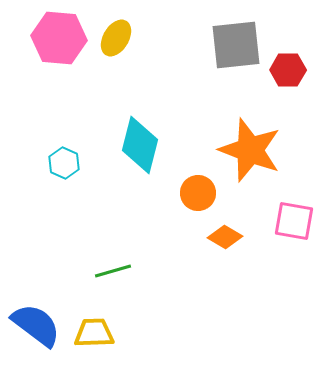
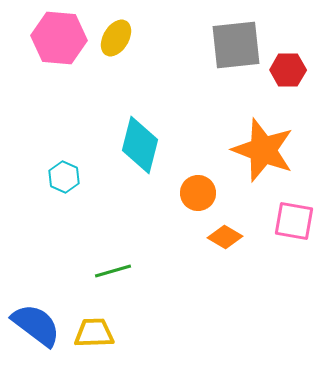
orange star: moved 13 px right
cyan hexagon: moved 14 px down
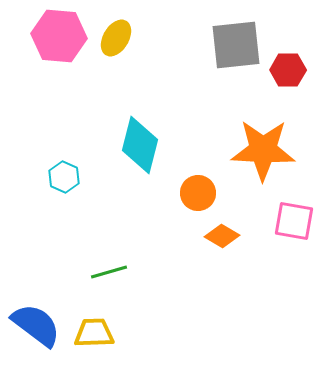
pink hexagon: moved 2 px up
orange star: rotated 18 degrees counterclockwise
orange diamond: moved 3 px left, 1 px up
green line: moved 4 px left, 1 px down
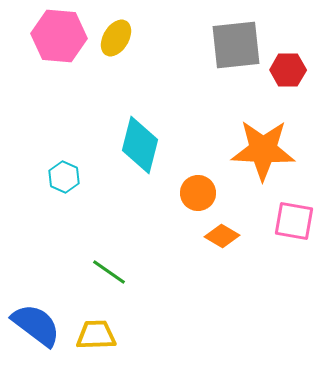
green line: rotated 51 degrees clockwise
yellow trapezoid: moved 2 px right, 2 px down
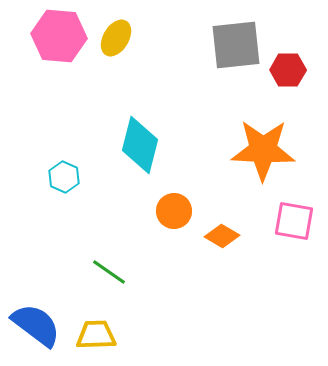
orange circle: moved 24 px left, 18 px down
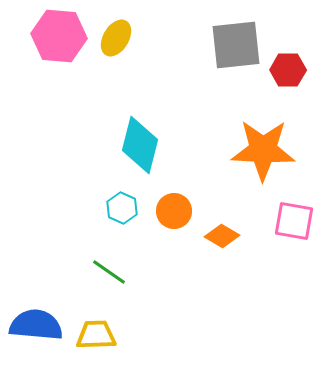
cyan hexagon: moved 58 px right, 31 px down
blue semicircle: rotated 32 degrees counterclockwise
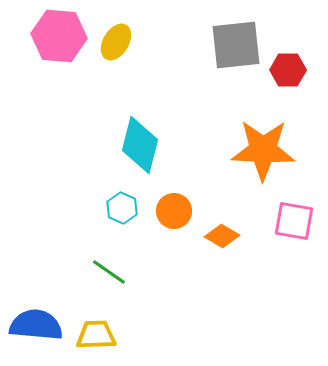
yellow ellipse: moved 4 px down
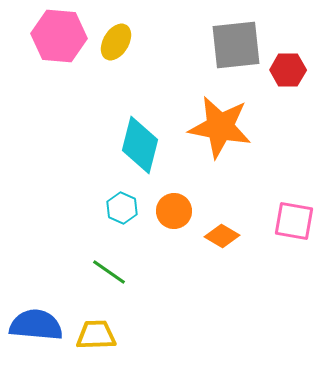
orange star: moved 43 px left, 23 px up; rotated 8 degrees clockwise
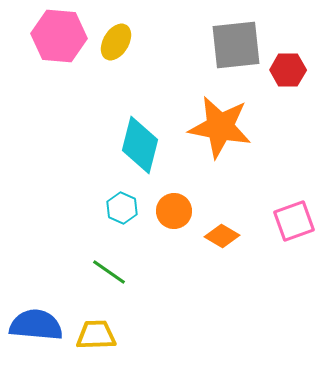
pink square: rotated 30 degrees counterclockwise
